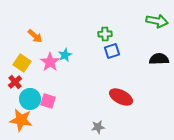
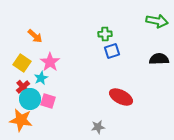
cyan star: moved 24 px left, 23 px down
red cross: moved 8 px right, 5 px down
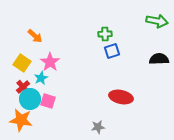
red ellipse: rotated 15 degrees counterclockwise
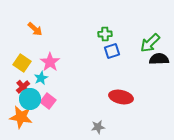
green arrow: moved 7 px left, 22 px down; rotated 125 degrees clockwise
orange arrow: moved 7 px up
pink square: rotated 21 degrees clockwise
orange star: moved 3 px up
